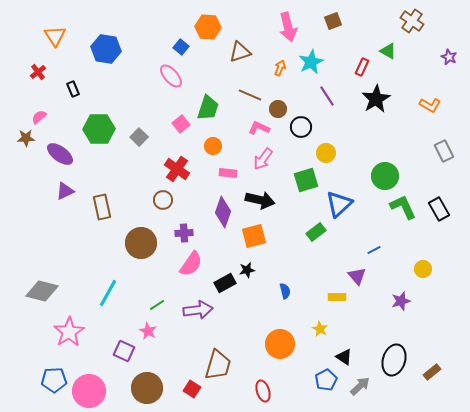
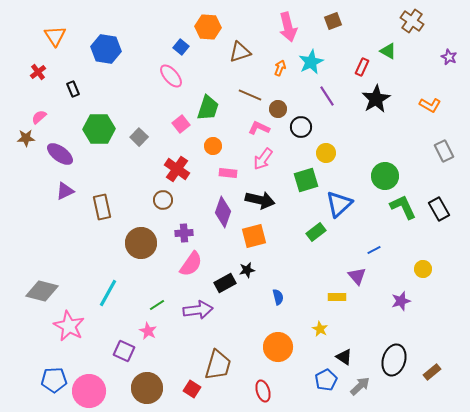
blue semicircle at (285, 291): moved 7 px left, 6 px down
pink star at (69, 332): moved 6 px up; rotated 12 degrees counterclockwise
orange circle at (280, 344): moved 2 px left, 3 px down
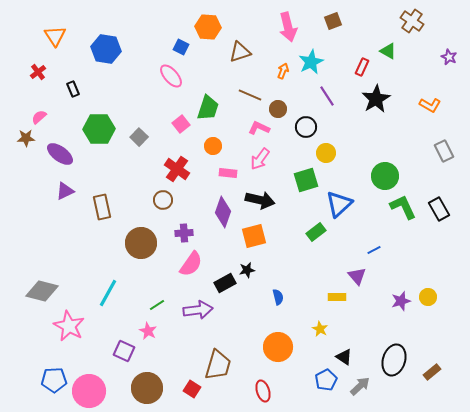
blue square at (181, 47): rotated 14 degrees counterclockwise
orange arrow at (280, 68): moved 3 px right, 3 px down
black circle at (301, 127): moved 5 px right
pink arrow at (263, 159): moved 3 px left
yellow circle at (423, 269): moved 5 px right, 28 px down
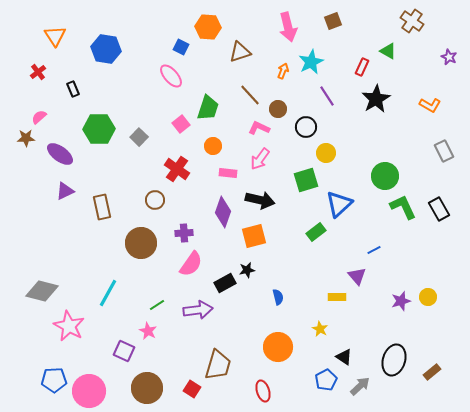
brown line at (250, 95): rotated 25 degrees clockwise
brown circle at (163, 200): moved 8 px left
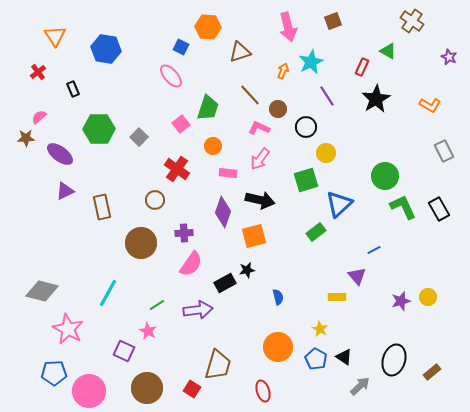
pink star at (69, 326): moved 1 px left, 3 px down
blue pentagon at (54, 380): moved 7 px up
blue pentagon at (326, 380): moved 10 px left, 21 px up; rotated 15 degrees counterclockwise
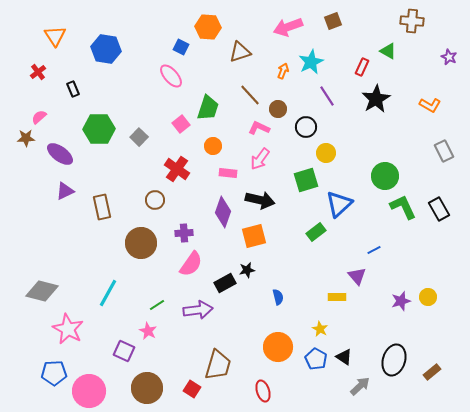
brown cross at (412, 21): rotated 30 degrees counterclockwise
pink arrow at (288, 27): rotated 84 degrees clockwise
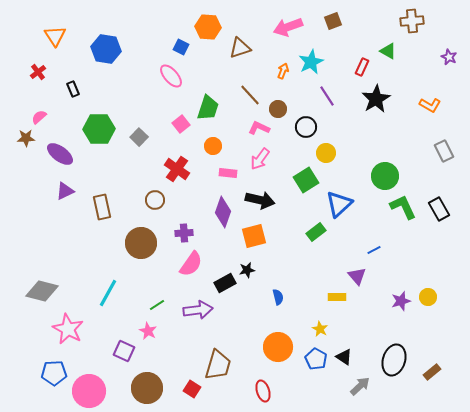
brown cross at (412, 21): rotated 10 degrees counterclockwise
brown triangle at (240, 52): moved 4 px up
green square at (306, 180): rotated 15 degrees counterclockwise
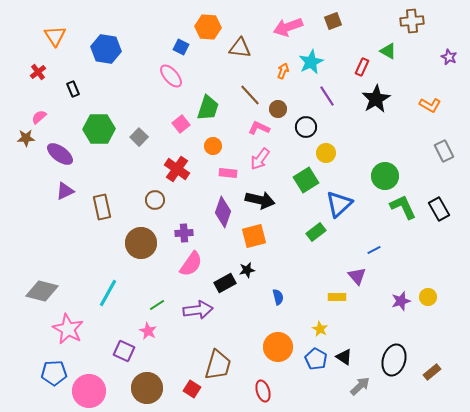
brown triangle at (240, 48): rotated 25 degrees clockwise
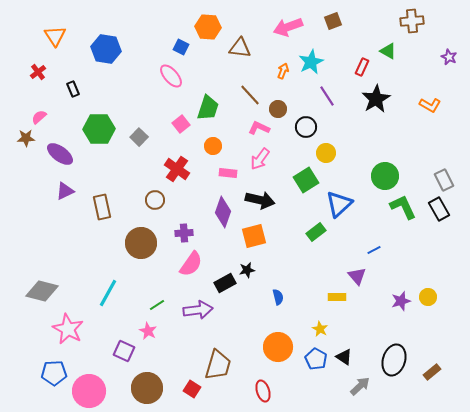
gray rectangle at (444, 151): moved 29 px down
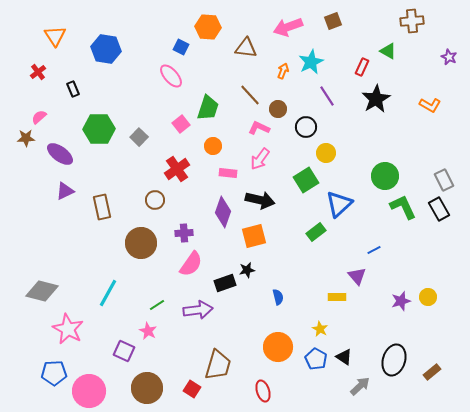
brown triangle at (240, 48): moved 6 px right
red cross at (177, 169): rotated 20 degrees clockwise
black rectangle at (225, 283): rotated 10 degrees clockwise
